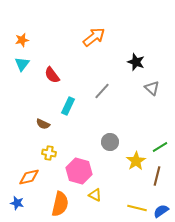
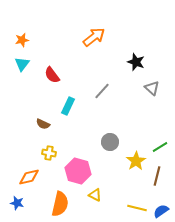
pink hexagon: moved 1 px left
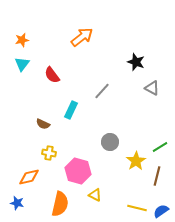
orange arrow: moved 12 px left
gray triangle: rotated 14 degrees counterclockwise
cyan rectangle: moved 3 px right, 4 px down
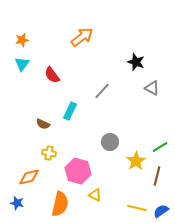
cyan rectangle: moved 1 px left, 1 px down
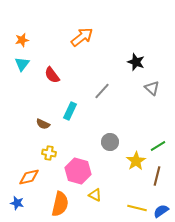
gray triangle: rotated 14 degrees clockwise
green line: moved 2 px left, 1 px up
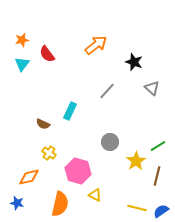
orange arrow: moved 14 px right, 8 px down
black star: moved 2 px left
red semicircle: moved 5 px left, 21 px up
gray line: moved 5 px right
yellow cross: rotated 24 degrees clockwise
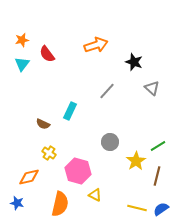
orange arrow: rotated 20 degrees clockwise
blue semicircle: moved 2 px up
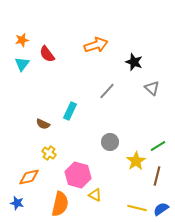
pink hexagon: moved 4 px down
